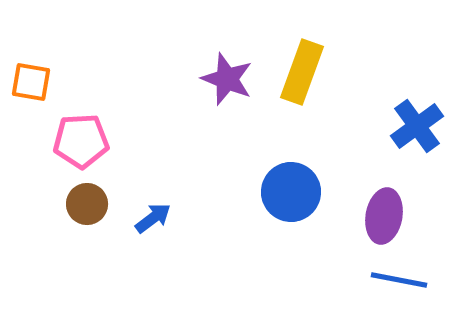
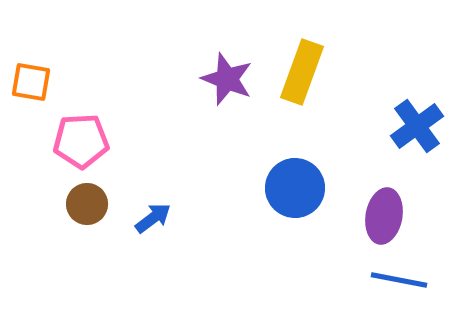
blue circle: moved 4 px right, 4 px up
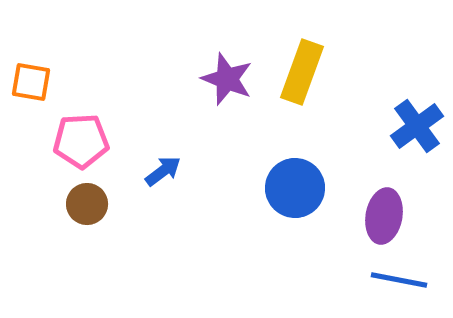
blue arrow: moved 10 px right, 47 px up
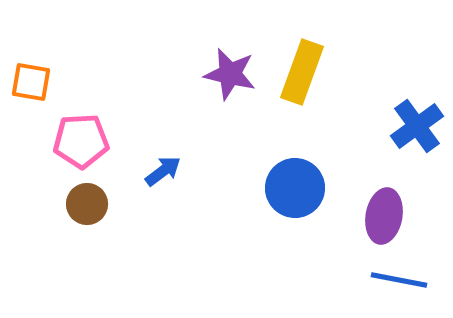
purple star: moved 3 px right, 5 px up; rotated 8 degrees counterclockwise
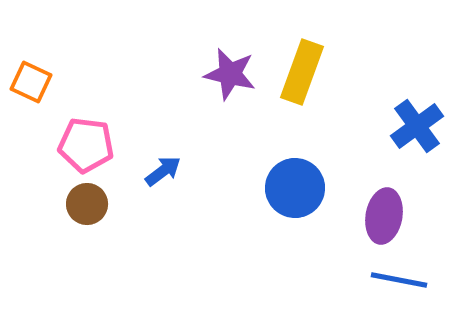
orange square: rotated 15 degrees clockwise
pink pentagon: moved 5 px right, 4 px down; rotated 10 degrees clockwise
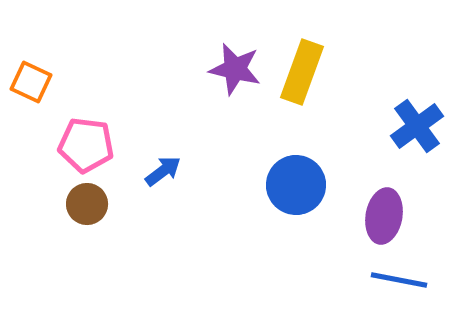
purple star: moved 5 px right, 5 px up
blue circle: moved 1 px right, 3 px up
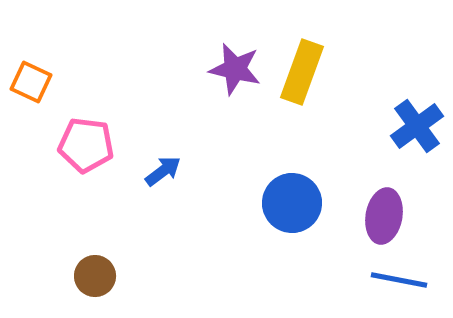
blue circle: moved 4 px left, 18 px down
brown circle: moved 8 px right, 72 px down
